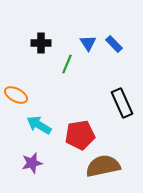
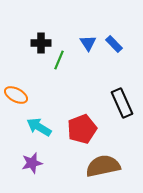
green line: moved 8 px left, 4 px up
cyan arrow: moved 2 px down
red pentagon: moved 2 px right, 6 px up; rotated 12 degrees counterclockwise
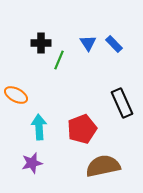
cyan arrow: rotated 55 degrees clockwise
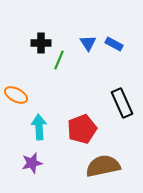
blue rectangle: rotated 18 degrees counterclockwise
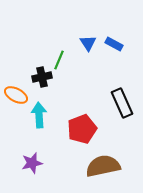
black cross: moved 1 px right, 34 px down; rotated 12 degrees counterclockwise
cyan arrow: moved 12 px up
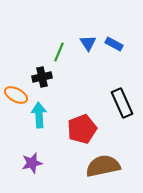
green line: moved 8 px up
